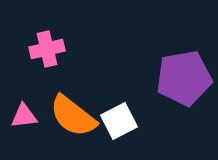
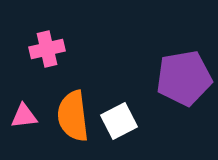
orange semicircle: rotated 45 degrees clockwise
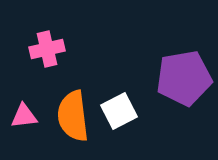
white square: moved 10 px up
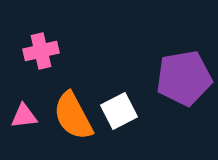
pink cross: moved 6 px left, 2 px down
orange semicircle: rotated 21 degrees counterclockwise
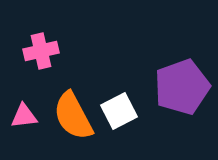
purple pentagon: moved 2 px left, 9 px down; rotated 10 degrees counterclockwise
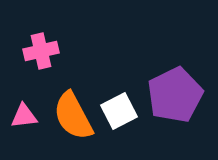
purple pentagon: moved 7 px left, 8 px down; rotated 6 degrees counterclockwise
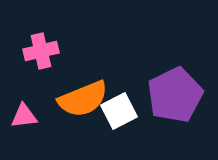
orange semicircle: moved 10 px right, 17 px up; rotated 84 degrees counterclockwise
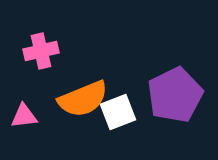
white square: moved 1 px left, 1 px down; rotated 6 degrees clockwise
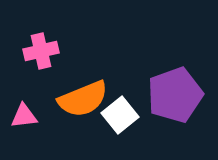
purple pentagon: rotated 6 degrees clockwise
white square: moved 2 px right, 3 px down; rotated 18 degrees counterclockwise
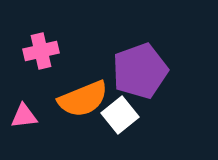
purple pentagon: moved 35 px left, 24 px up
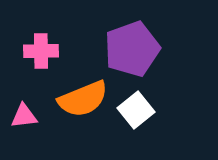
pink cross: rotated 12 degrees clockwise
purple pentagon: moved 8 px left, 22 px up
white square: moved 16 px right, 5 px up
